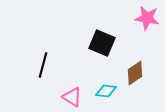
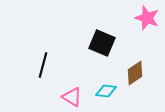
pink star: rotated 10 degrees clockwise
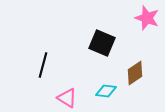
pink triangle: moved 5 px left, 1 px down
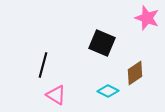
cyan diamond: moved 2 px right; rotated 20 degrees clockwise
pink triangle: moved 11 px left, 3 px up
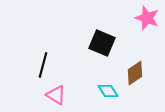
cyan diamond: rotated 30 degrees clockwise
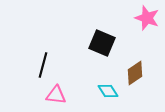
pink triangle: rotated 25 degrees counterclockwise
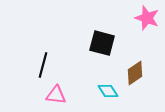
black square: rotated 8 degrees counterclockwise
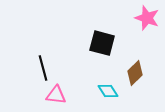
black line: moved 3 px down; rotated 30 degrees counterclockwise
brown diamond: rotated 10 degrees counterclockwise
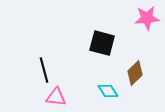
pink star: rotated 25 degrees counterclockwise
black line: moved 1 px right, 2 px down
pink triangle: moved 2 px down
